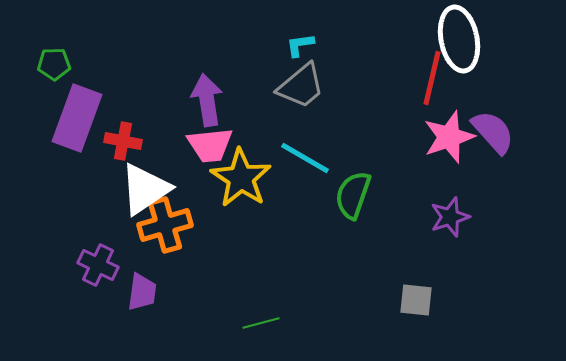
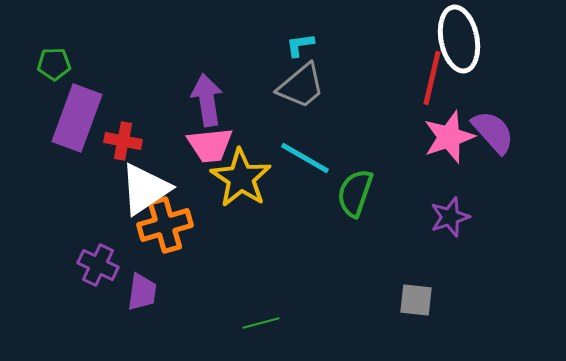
green semicircle: moved 2 px right, 2 px up
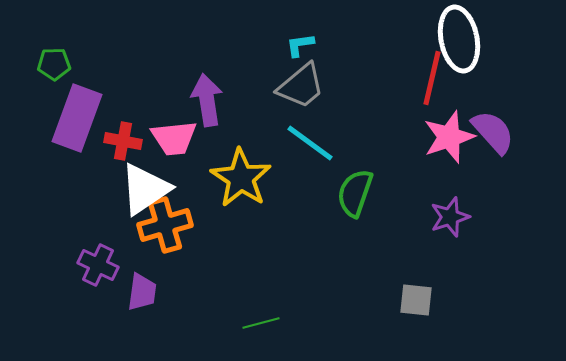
pink trapezoid: moved 36 px left, 7 px up
cyan line: moved 5 px right, 15 px up; rotated 6 degrees clockwise
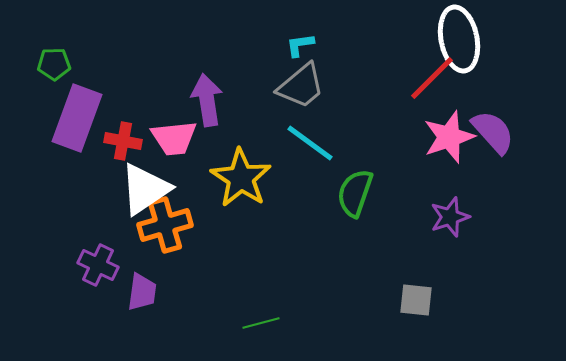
red line: rotated 32 degrees clockwise
